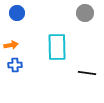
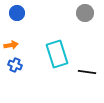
cyan rectangle: moved 7 px down; rotated 16 degrees counterclockwise
blue cross: rotated 24 degrees clockwise
black line: moved 1 px up
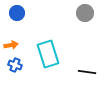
cyan rectangle: moved 9 px left
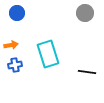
blue cross: rotated 32 degrees counterclockwise
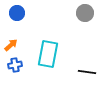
orange arrow: rotated 32 degrees counterclockwise
cyan rectangle: rotated 28 degrees clockwise
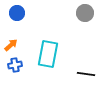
black line: moved 1 px left, 2 px down
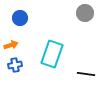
blue circle: moved 3 px right, 5 px down
orange arrow: rotated 24 degrees clockwise
cyan rectangle: moved 4 px right; rotated 8 degrees clockwise
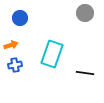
black line: moved 1 px left, 1 px up
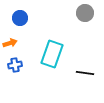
orange arrow: moved 1 px left, 2 px up
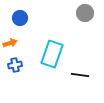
black line: moved 5 px left, 2 px down
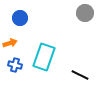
cyan rectangle: moved 8 px left, 3 px down
blue cross: rotated 24 degrees clockwise
black line: rotated 18 degrees clockwise
